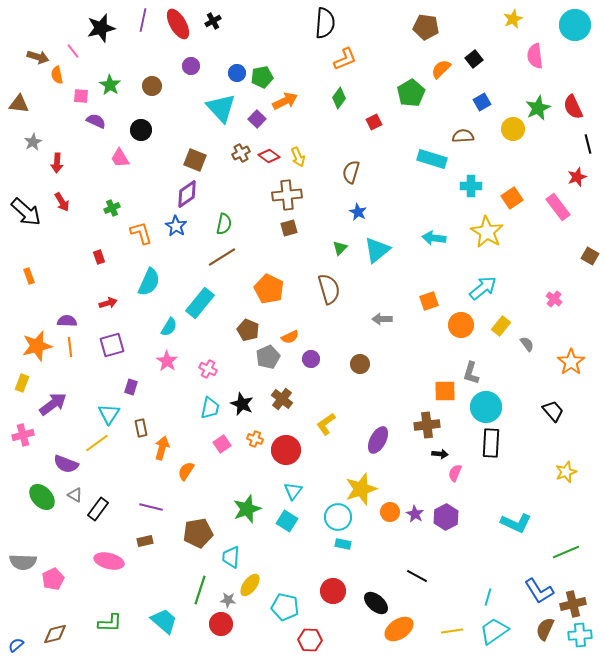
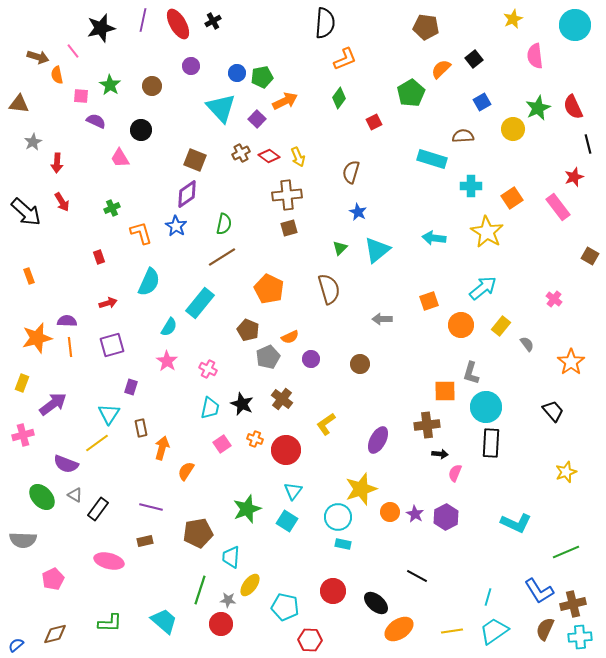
red star at (577, 177): moved 3 px left
orange star at (37, 346): moved 8 px up
gray semicircle at (23, 562): moved 22 px up
cyan cross at (580, 635): moved 2 px down
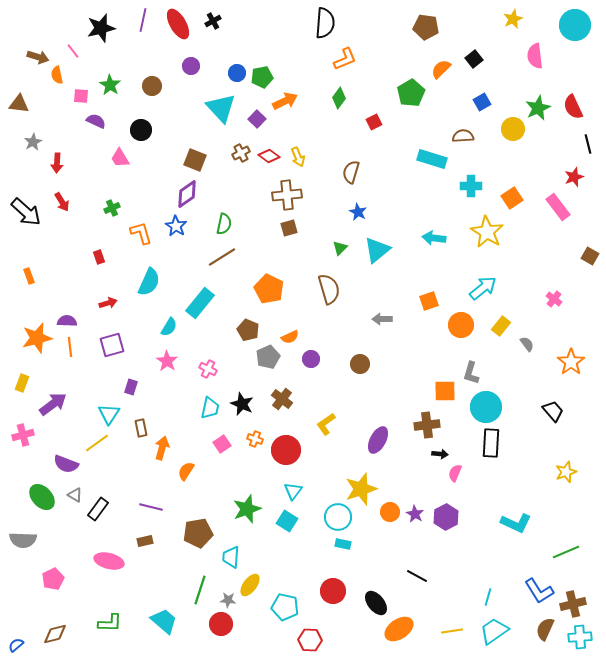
black ellipse at (376, 603): rotated 10 degrees clockwise
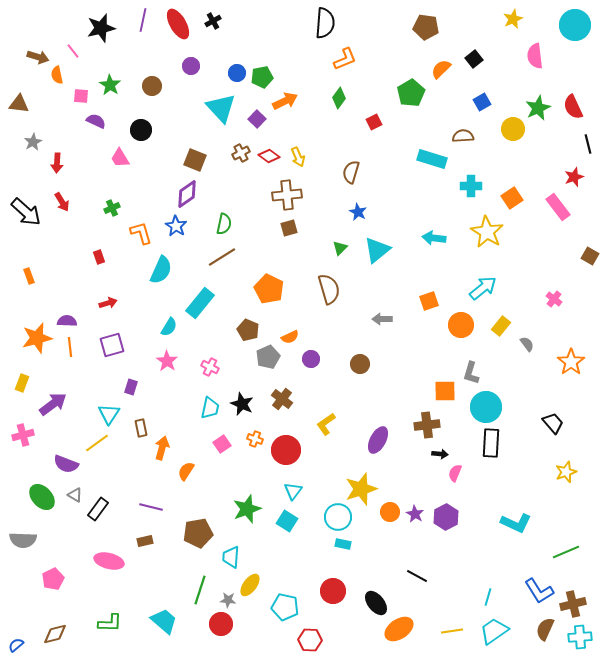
cyan semicircle at (149, 282): moved 12 px right, 12 px up
pink cross at (208, 369): moved 2 px right, 2 px up
black trapezoid at (553, 411): moved 12 px down
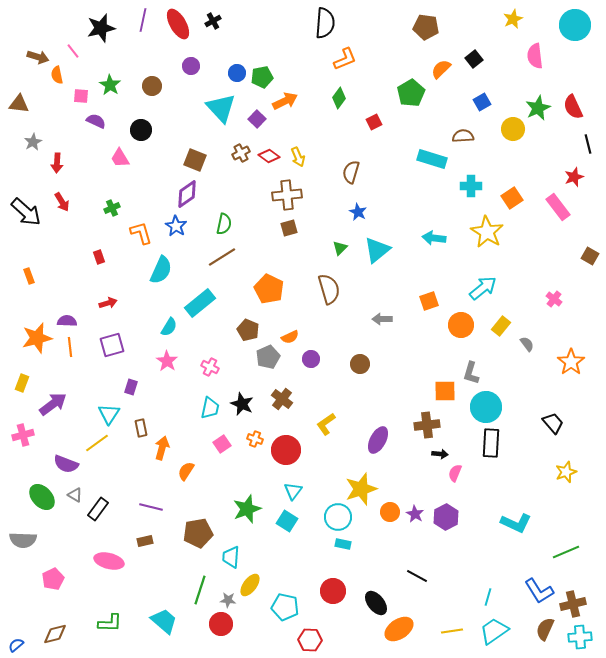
cyan rectangle at (200, 303): rotated 12 degrees clockwise
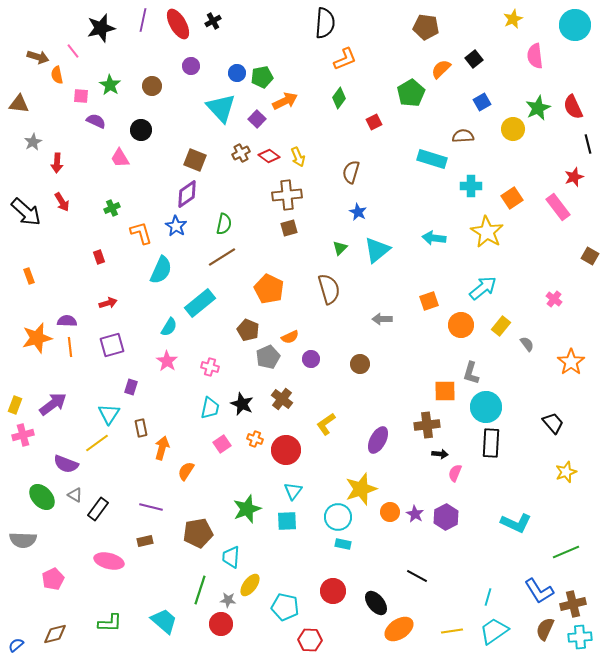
pink cross at (210, 367): rotated 12 degrees counterclockwise
yellow rectangle at (22, 383): moved 7 px left, 22 px down
cyan square at (287, 521): rotated 35 degrees counterclockwise
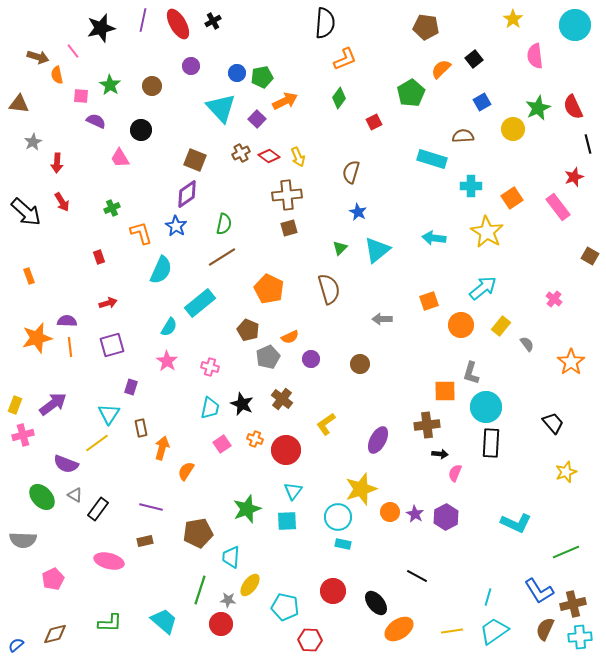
yellow star at (513, 19): rotated 12 degrees counterclockwise
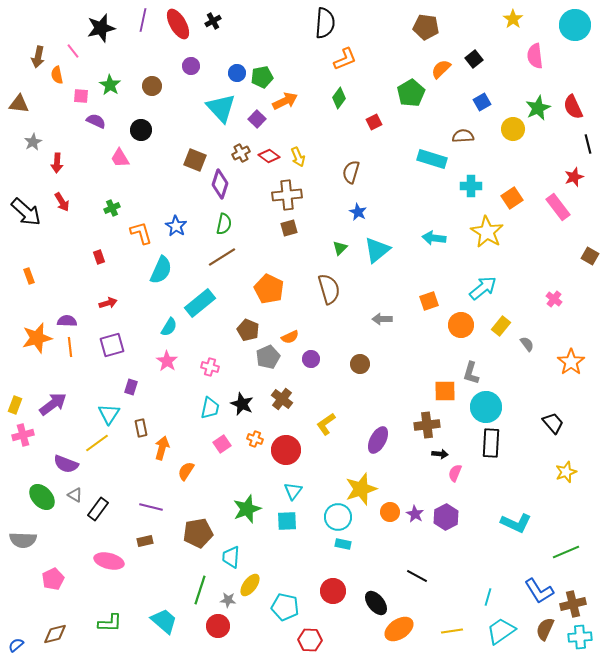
brown arrow at (38, 57): rotated 85 degrees clockwise
purple diamond at (187, 194): moved 33 px right, 10 px up; rotated 36 degrees counterclockwise
red circle at (221, 624): moved 3 px left, 2 px down
cyan trapezoid at (494, 631): moved 7 px right
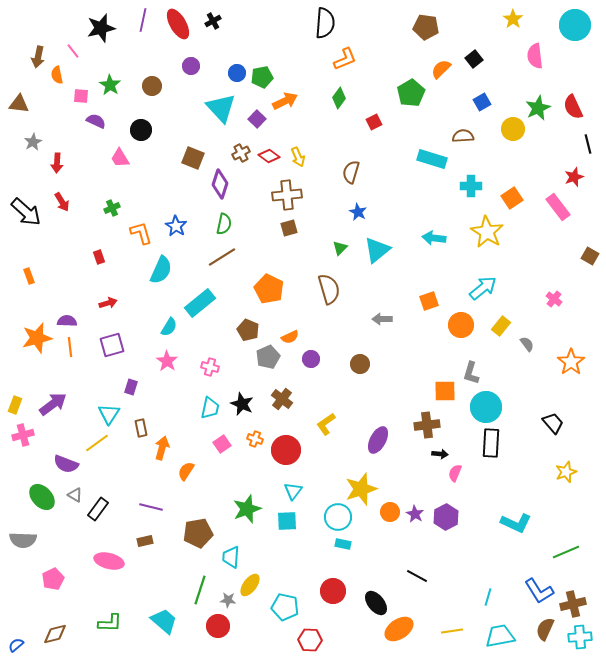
brown square at (195, 160): moved 2 px left, 2 px up
cyan trapezoid at (501, 631): moved 1 px left, 5 px down; rotated 24 degrees clockwise
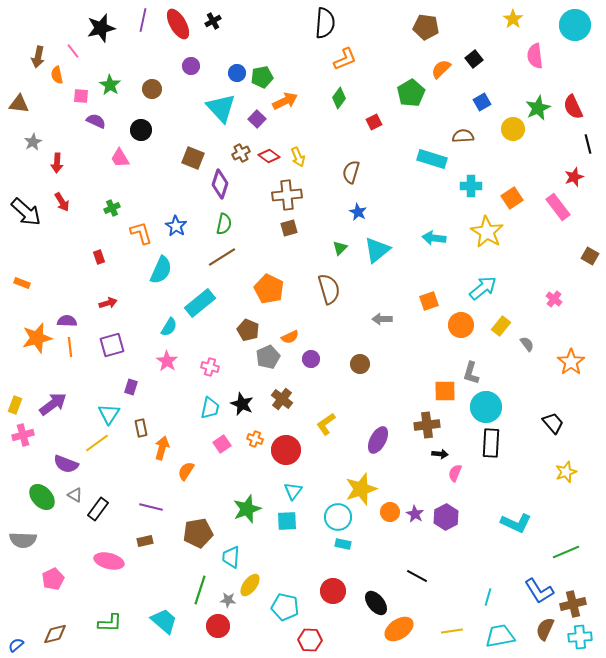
brown circle at (152, 86): moved 3 px down
orange rectangle at (29, 276): moved 7 px left, 7 px down; rotated 49 degrees counterclockwise
